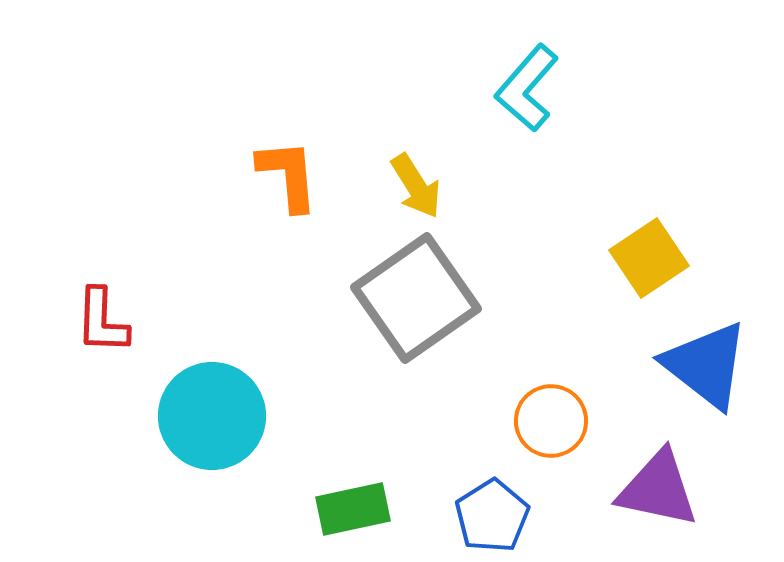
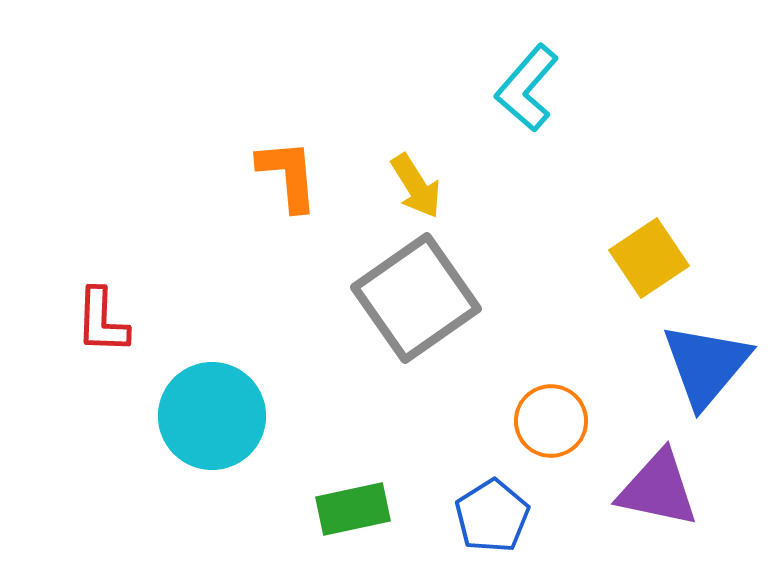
blue triangle: rotated 32 degrees clockwise
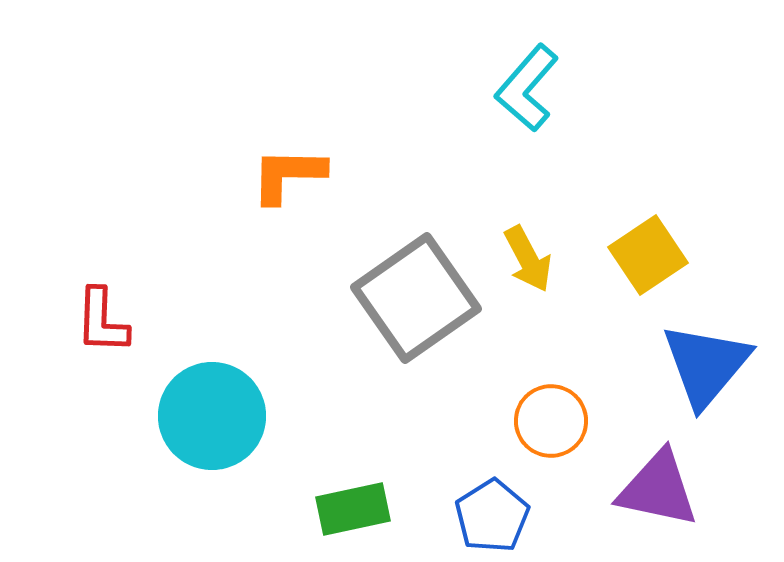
orange L-shape: rotated 84 degrees counterclockwise
yellow arrow: moved 112 px right, 73 px down; rotated 4 degrees clockwise
yellow square: moved 1 px left, 3 px up
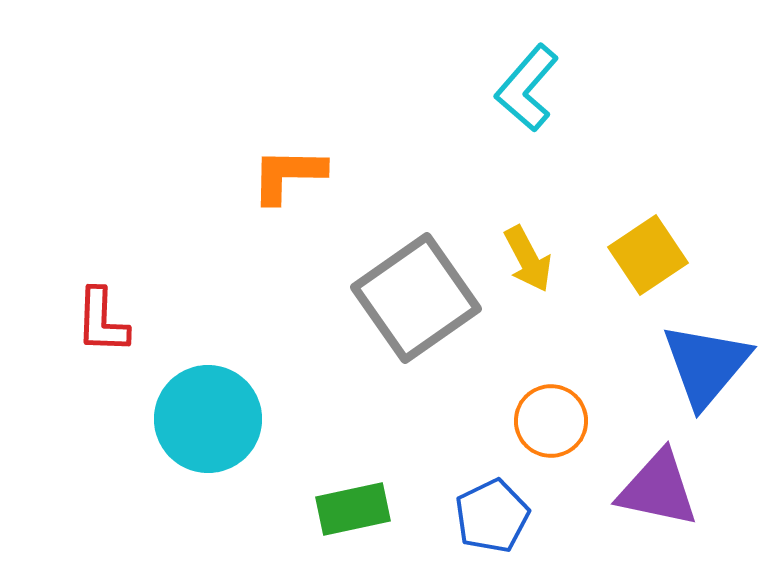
cyan circle: moved 4 px left, 3 px down
blue pentagon: rotated 6 degrees clockwise
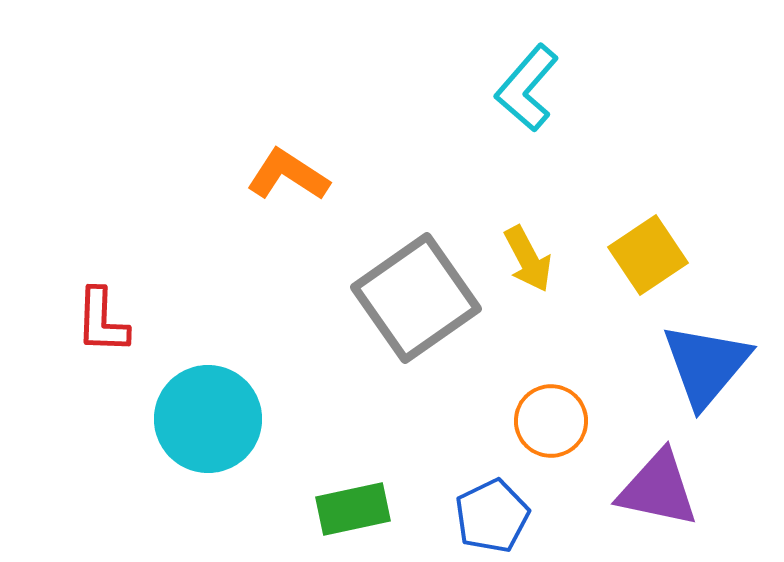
orange L-shape: rotated 32 degrees clockwise
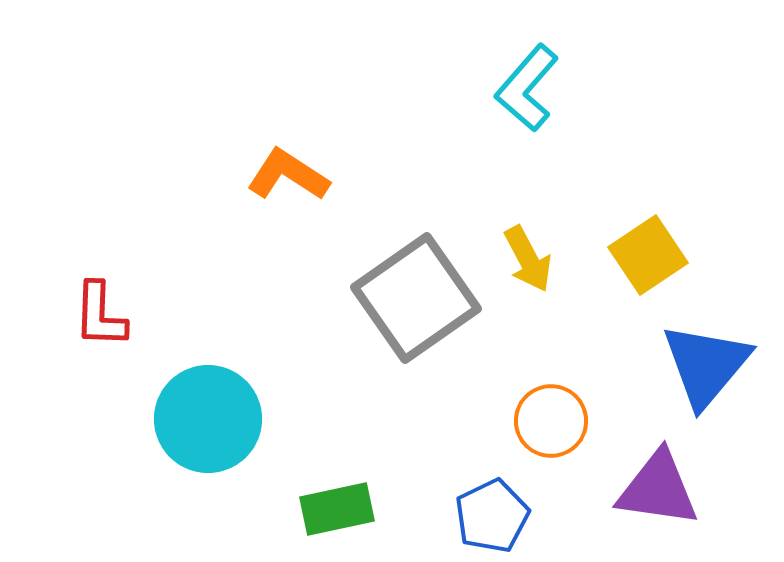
red L-shape: moved 2 px left, 6 px up
purple triangle: rotated 4 degrees counterclockwise
green rectangle: moved 16 px left
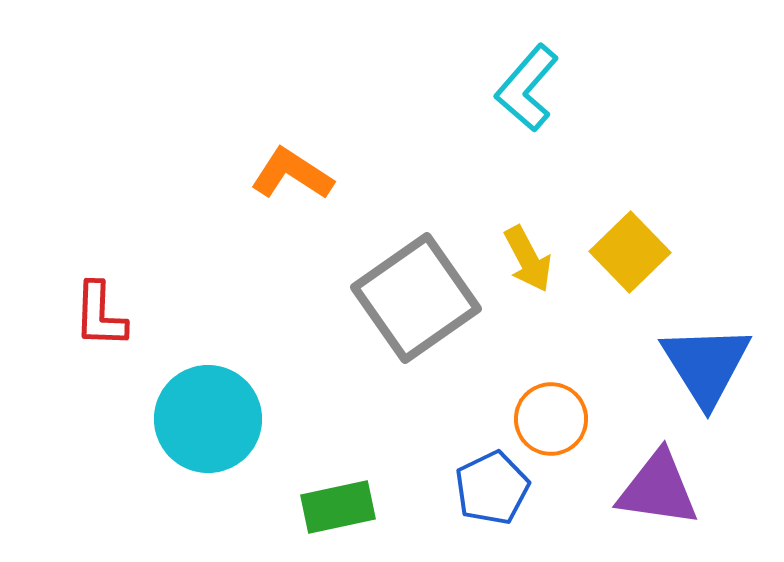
orange L-shape: moved 4 px right, 1 px up
yellow square: moved 18 px left, 3 px up; rotated 10 degrees counterclockwise
blue triangle: rotated 12 degrees counterclockwise
orange circle: moved 2 px up
green rectangle: moved 1 px right, 2 px up
blue pentagon: moved 28 px up
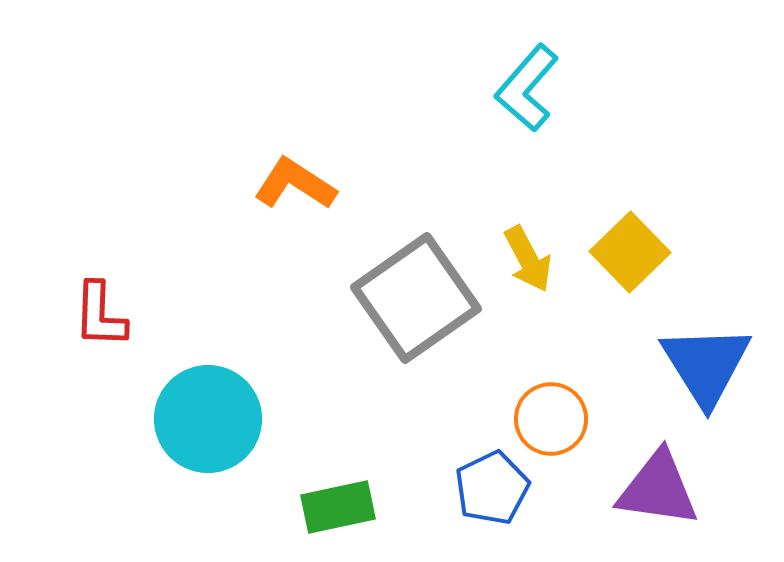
orange L-shape: moved 3 px right, 10 px down
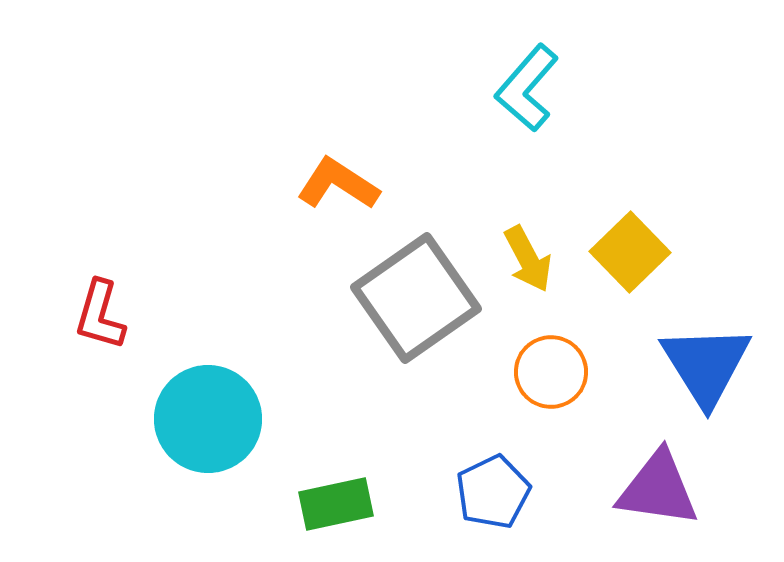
orange L-shape: moved 43 px right
red L-shape: rotated 14 degrees clockwise
orange circle: moved 47 px up
blue pentagon: moved 1 px right, 4 px down
green rectangle: moved 2 px left, 3 px up
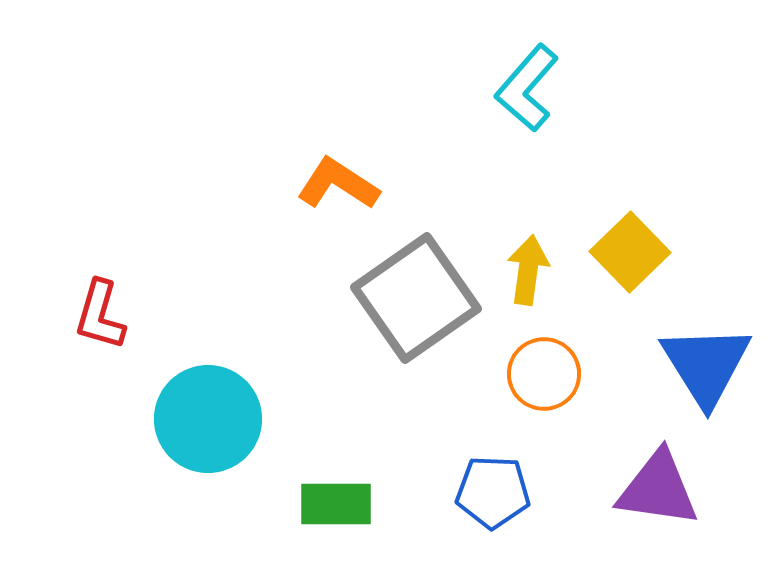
yellow arrow: moved 11 px down; rotated 144 degrees counterclockwise
orange circle: moved 7 px left, 2 px down
blue pentagon: rotated 28 degrees clockwise
green rectangle: rotated 12 degrees clockwise
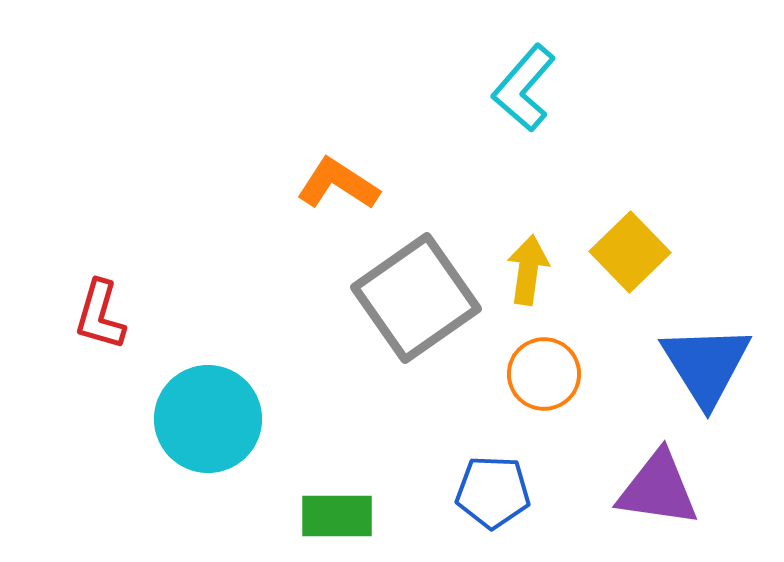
cyan L-shape: moved 3 px left
green rectangle: moved 1 px right, 12 px down
